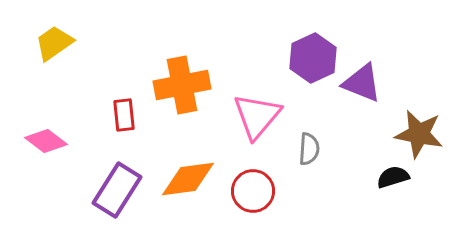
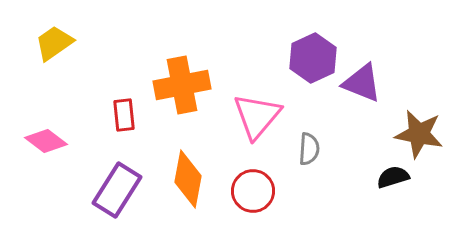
orange diamond: rotated 72 degrees counterclockwise
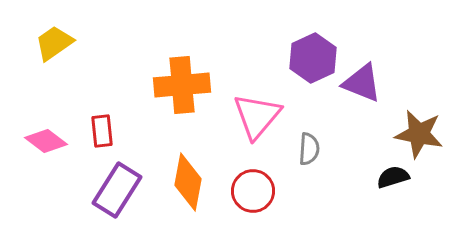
orange cross: rotated 6 degrees clockwise
red rectangle: moved 22 px left, 16 px down
orange diamond: moved 3 px down
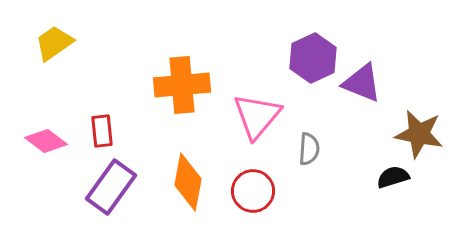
purple rectangle: moved 6 px left, 3 px up; rotated 4 degrees clockwise
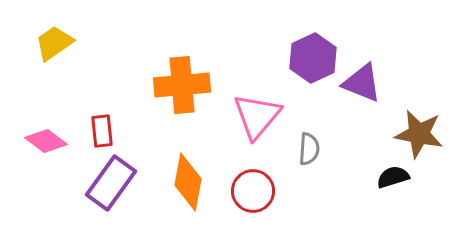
purple rectangle: moved 4 px up
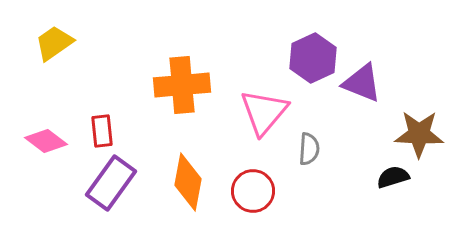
pink triangle: moved 7 px right, 4 px up
brown star: rotated 9 degrees counterclockwise
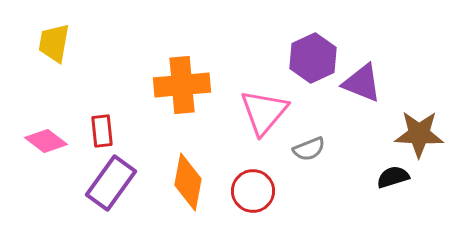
yellow trapezoid: rotated 45 degrees counterclockwise
gray semicircle: rotated 64 degrees clockwise
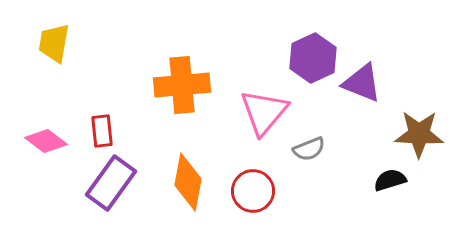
black semicircle: moved 3 px left, 3 px down
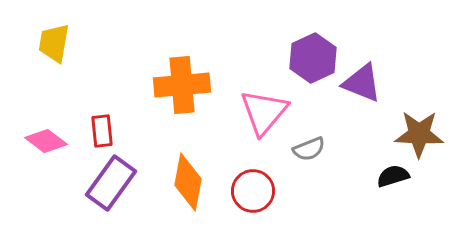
black semicircle: moved 3 px right, 4 px up
